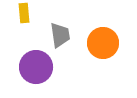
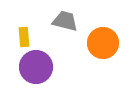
yellow rectangle: moved 24 px down
gray trapezoid: moved 5 px right, 14 px up; rotated 68 degrees counterclockwise
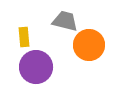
orange circle: moved 14 px left, 2 px down
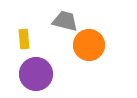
yellow rectangle: moved 2 px down
purple circle: moved 7 px down
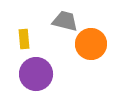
orange circle: moved 2 px right, 1 px up
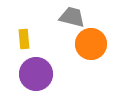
gray trapezoid: moved 7 px right, 4 px up
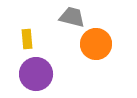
yellow rectangle: moved 3 px right
orange circle: moved 5 px right
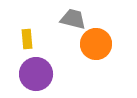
gray trapezoid: moved 1 px right, 2 px down
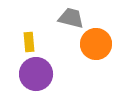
gray trapezoid: moved 2 px left, 1 px up
yellow rectangle: moved 2 px right, 3 px down
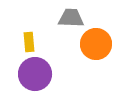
gray trapezoid: rotated 12 degrees counterclockwise
purple circle: moved 1 px left
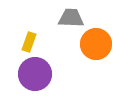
yellow rectangle: rotated 24 degrees clockwise
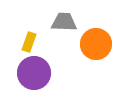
gray trapezoid: moved 7 px left, 4 px down
purple circle: moved 1 px left, 1 px up
